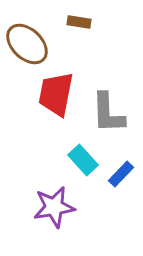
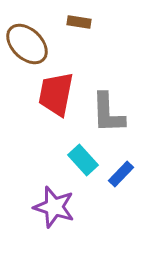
purple star: rotated 27 degrees clockwise
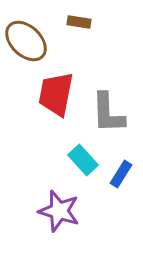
brown ellipse: moved 1 px left, 3 px up
blue rectangle: rotated 12 degrees counterclockwise
purple star: moved 5 px right, 4 px down
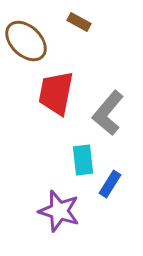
brown rectangle: rotated 20 degrees clockwise
red trapezoid: moved 1 px up
gray L-shape: rotated 42 degrees clockwise
cyan rectangle: rotated 36 degrees clockwise
blue rectangle: moved 11 px left, 10 px down
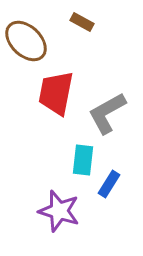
brown rectangle: moved 3 px right
gray L-shape: moved 1 px left; rotated 21 degrees clockwise
cyan rectangle: rotated 12 degrees clockwise
blue rectangle: moved 1 px left
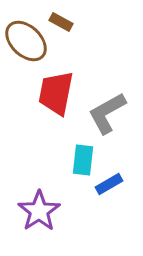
brown rectangle: moved 21 px left
blue rectangle: rotated 28 degrees clockwise
purple star: moved 20 px left; rotated 21 degrees clockwise
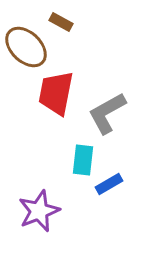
brown ellipse: moved 6 px down
purple star: rotated 12 degrees clockwise
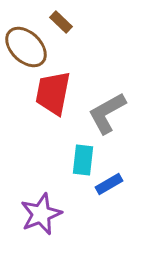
brown rectangle: rotated 15 degrees clockwise
red trapezoid: moved 3 px left
purple star: moved 2 px right, 3 px down
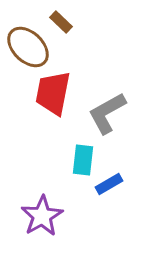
brown ellipse: moved 2 px right
purple star: moved 1 px right, 2 px down; rotated 9 degrees counterclockwise
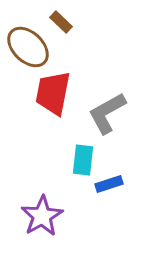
blue rectangle: rotated 12 degrees clockwise
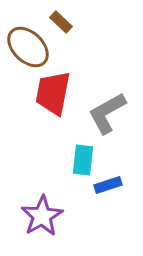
blue rectangle: moved 1 px left, 1 px down
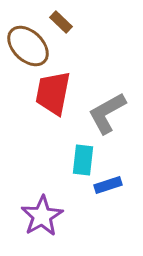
brown ellipse: moved 1 px up
